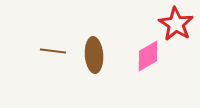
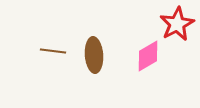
red star: moved 1 px right; rotated 12 degrees clockwise
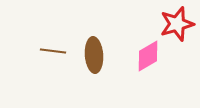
red star: rotated 12 degrees clockwise
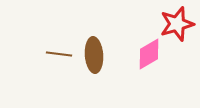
brown line: moved 6 px right, 3 px down
pink diamond: moved 1 px right, 2 px up
